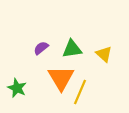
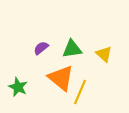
orange triangle: rotated 20 degrees counterclockwise
green star: moved 1 px right, 1 px up
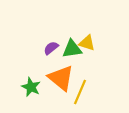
purple semicircle: moved 10 px right
yellow triangle: moved 17 px left, 11 px up; rotated 24 degrees counterclockwise
green star: moved 13 px right
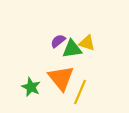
purple semicircle: moved 7 px right, 7 px up
orange triangle: rotated 12 degrees clockwise
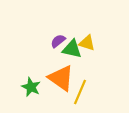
green triangle: rotated 20 degrees clockwise
orange triangle: rotated 16 degrees counterclockwise
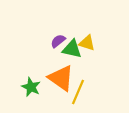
yellow line: moved 2 px left
